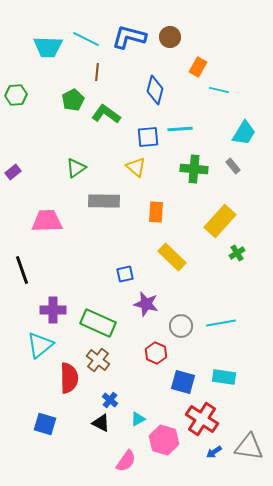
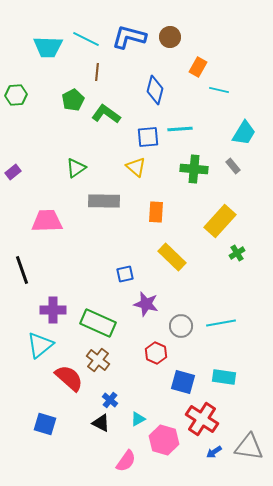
red semicircle at (69, 378): rotated 48 degrees counterclockwise
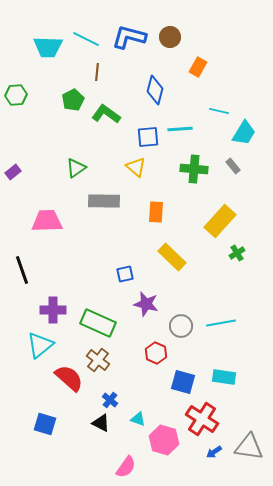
cyan line at (219, 90): moved 21 px down
cyan triangle at (138, 419): rotated 49 degrees clockwise
pink semicircle at (126, 461): moved 6 px down
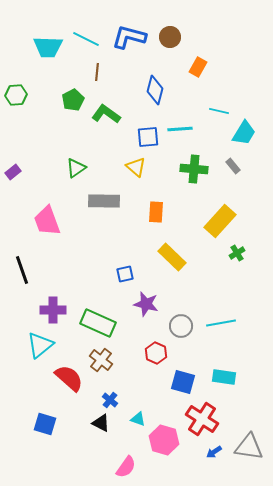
pink trapezoid at (47, 221): rotated 108 degrees counterclockwise
brown cross at (98, 360): moved 3 px right
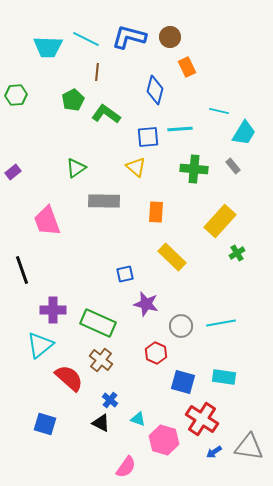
orange rectangle at (198, 67): moved 11 px left; rotated 54 degrees counterclockwise
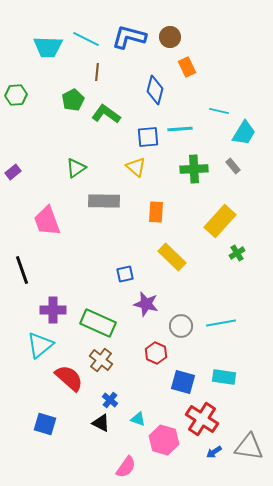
green cross at (194, 169): rotated 8 degrees counterclockwise
